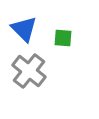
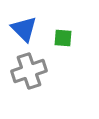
gray cross: rotated 32 degrees clockwise
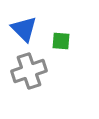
green square: moved 2 px left, 3 px down
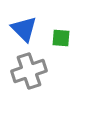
green square: moved 3 px up
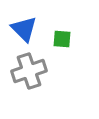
green square: moved 1 px right, 1 px down
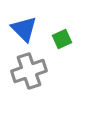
green square: rotated 30 degrees counterclockwise
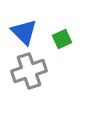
blue triangle: moved 3 px down
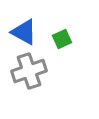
blue triangle: rotated 16 degrees counterclockwise
